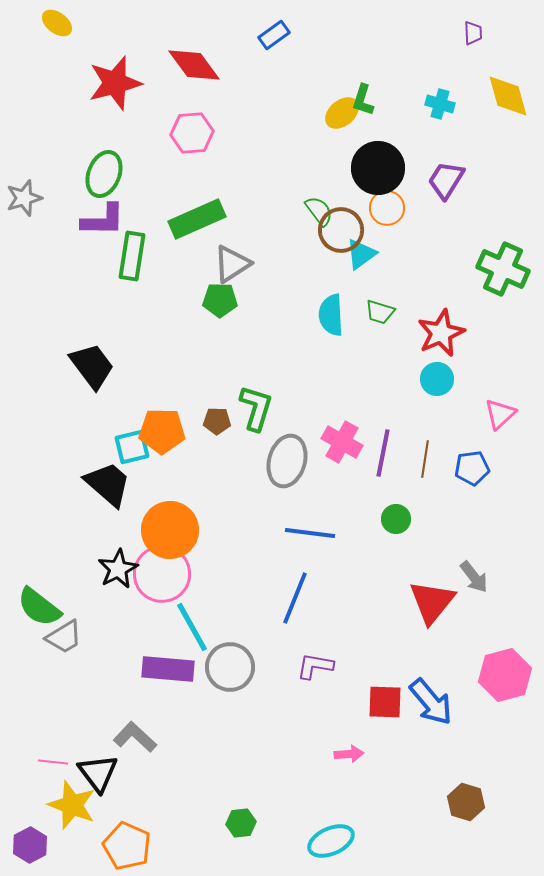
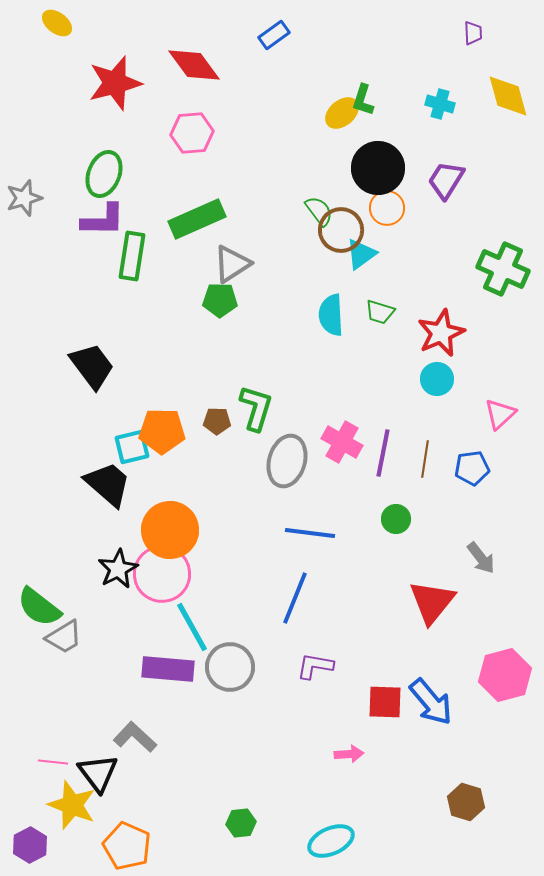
gray arrow at (474, 577): moved 7 px right, 19 px up
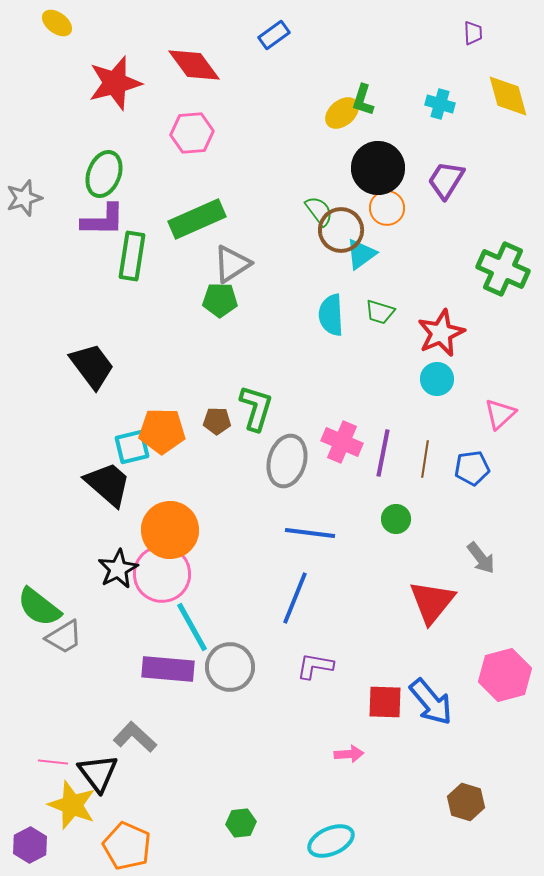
pink cross at (342, 442): rotated 6 degrees counterclockwise
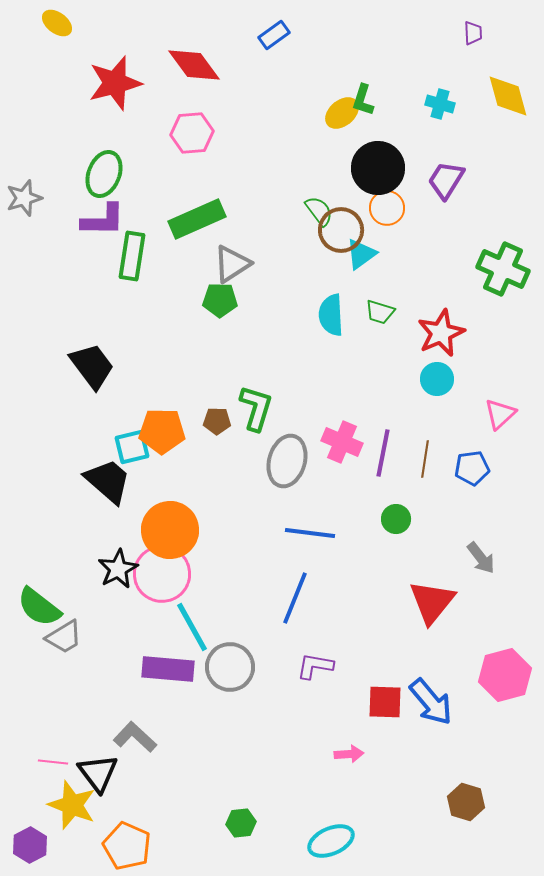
black trapezoid at (108, 484): moved 3 px up
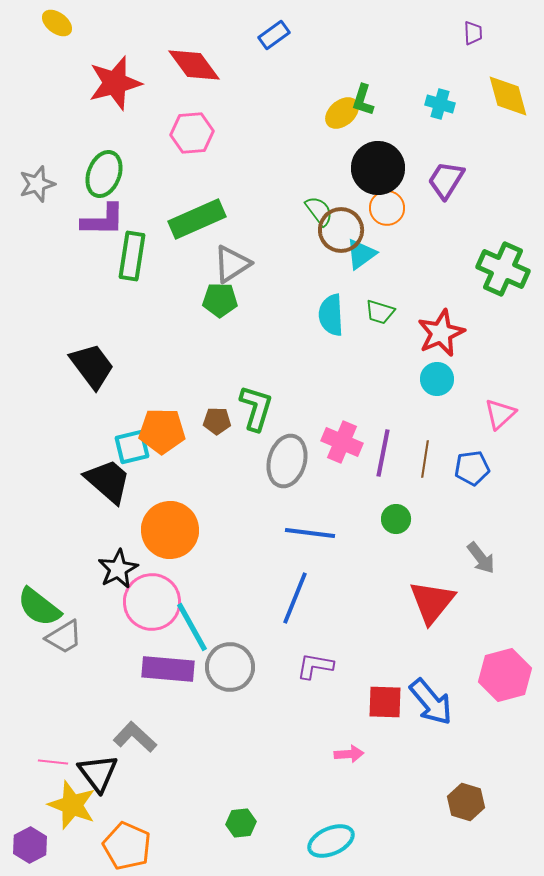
gray star at (24, 198): moved 13 px right, 14 px up
pink circle at (162, 574): moved 10 px left, 28 px down
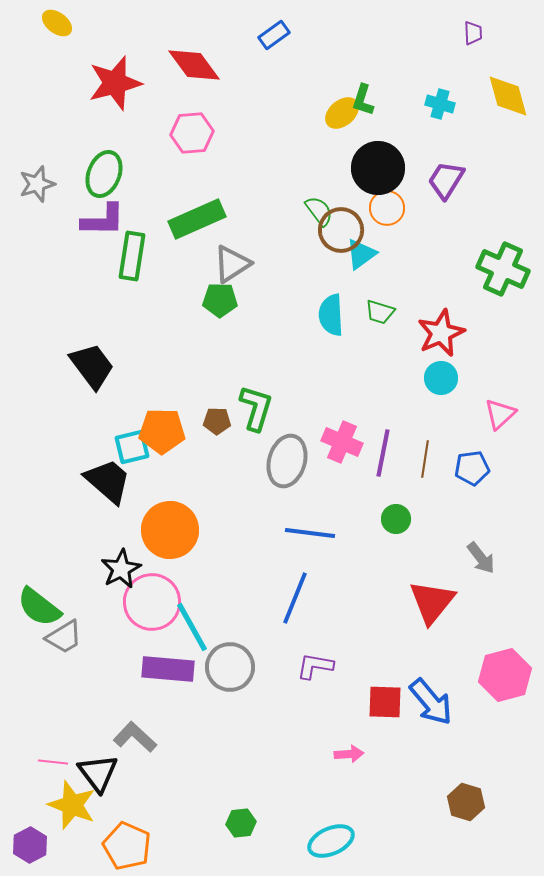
cyan circle at (437, 379): moved 4 px right, 1 px up
black star at (118, 569): moved 3 px right
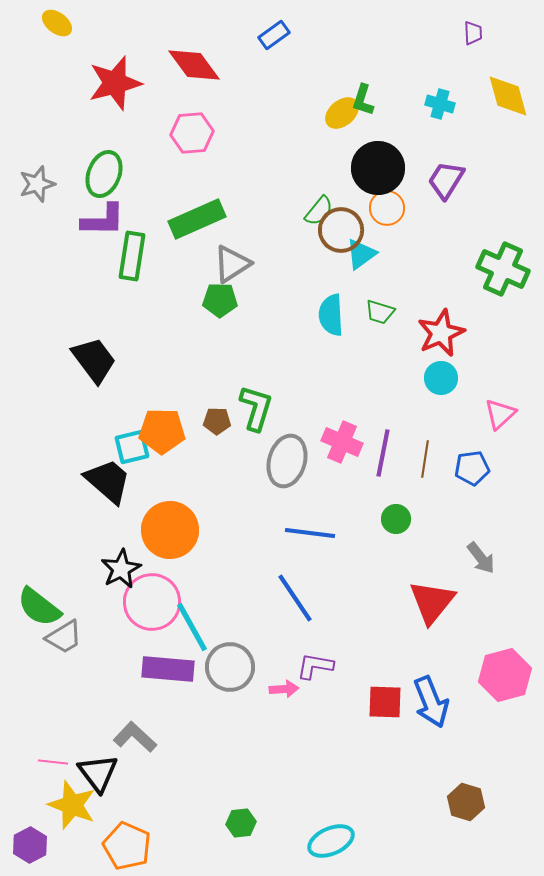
green semicircle at (319, 211): rotated 76 degrees clockwise
black trapezoid at (92, 366): moved 2 px right, 6 px up
blue line at (295, 598): rotated 56 degrees counterclockwise
blue arrow at (431, 702): rotated 18 degrees clockwise
pink arrow at (349, 754): moved 65 px left, 65 px up
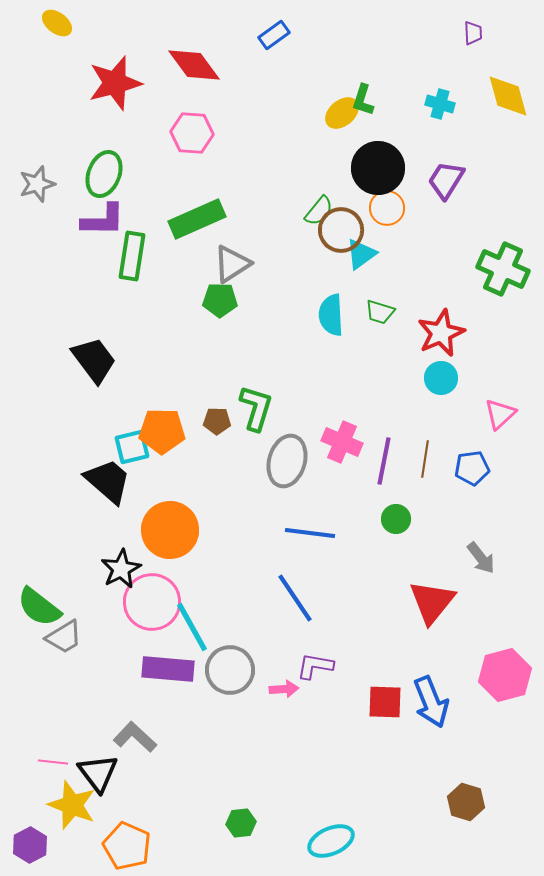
pink hexagon at (192, 133): rotated 9 degrees clockwise
purple line at (383, 453): moved 1 px right, 8 px down
gray circle at (230, 667): moved 3 px down
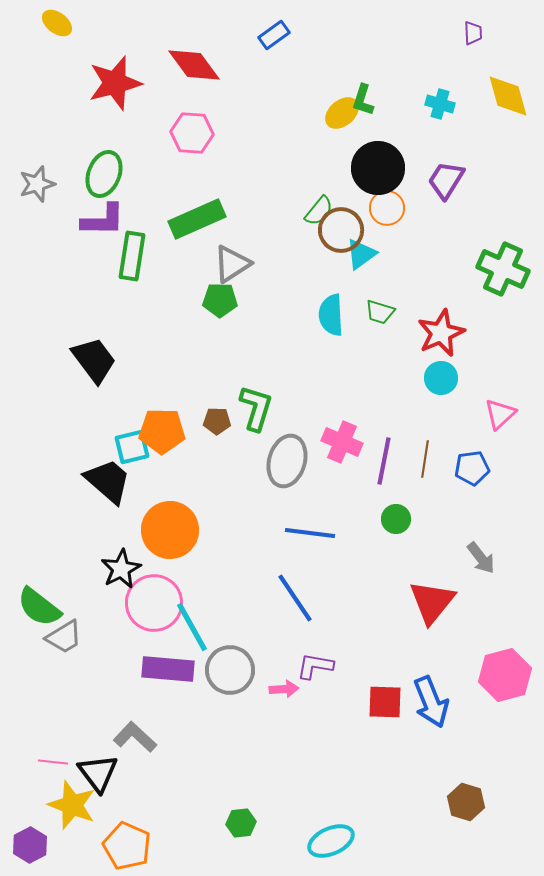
pink circle at (152, 602): moved 2 px right, 1 px down
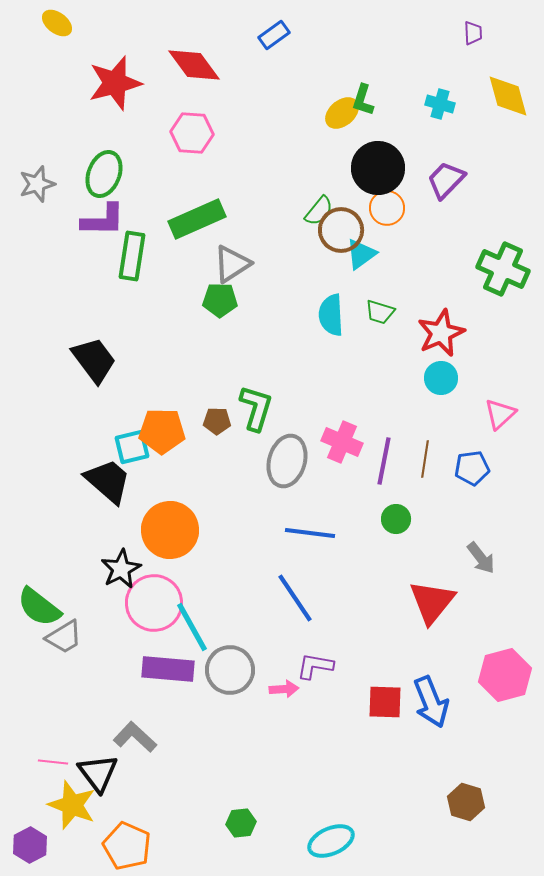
purple trapezoid at (446, 180): rotated 12 degrees clockwise
